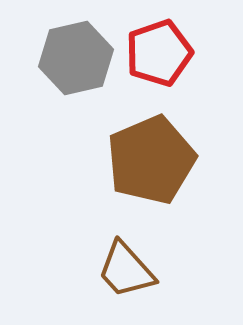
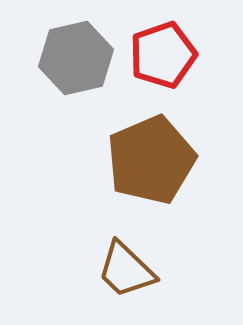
red pentagon: moved 4 px right, 2 px down
brown trapezoid: rotated 4 degrees counterclockwise
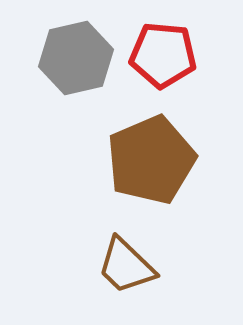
red pentagon: rotated 24 degrees clockwise
brown trapezoid: moved 4 px up
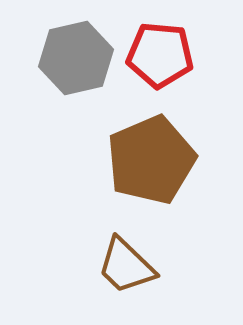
red pentagon: moved 3 px left
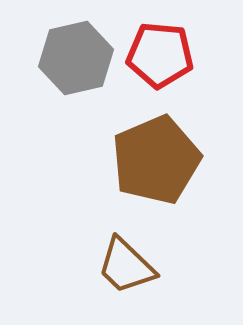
brown pentagon: moved 5 px right
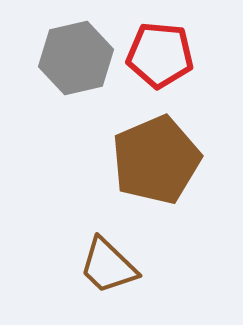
brown trapezoid: moved 18 px left
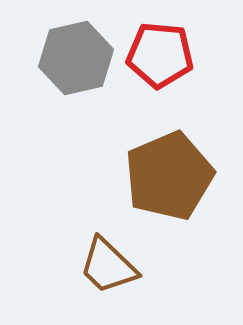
brown pentagon: moved 13 px right, 16 px down
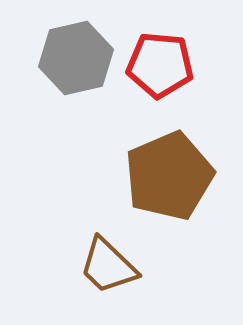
red pentagon: moved 10 px down
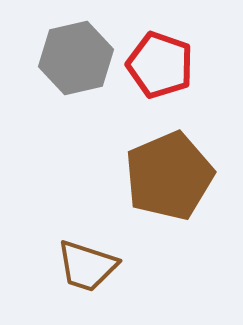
red pentagon: rotated 14 degrees clockwise
brown trapezoid: moved 21 px left; rotated 26 degrees counterclockwise
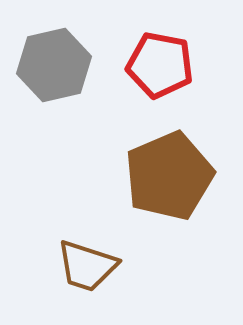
gray hexagon: moved 22 px left, 7 px down
red pentagon: rotated 8 degrees counterclockwise
